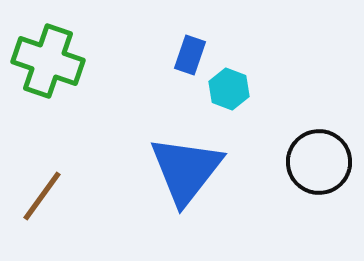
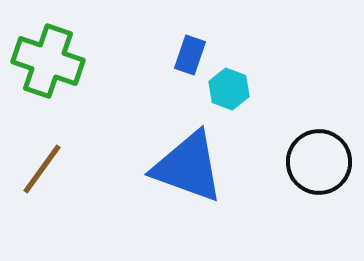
blue triangle: moved 2 px right, 3 px up; rotated 48 degrees counterclockwise
brown line: moved 27 px up
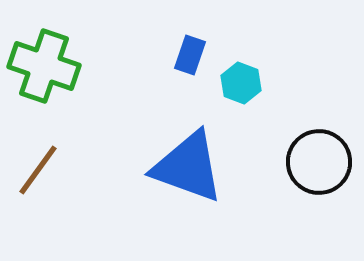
green cross: moved 4 px left, 5 px down
cyan hexagon: moved 12 px right, 6 px up
brown line: moved 4 px left, 1 px down
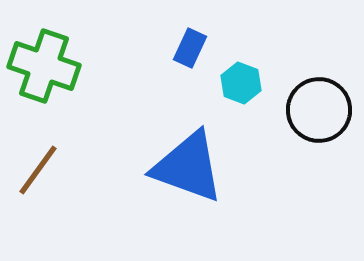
blue rectangle: moved 7 px up; rotated 6 degrees clockwise
black circle: moved 52 px up
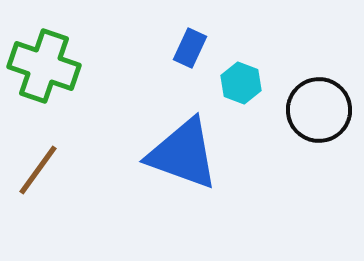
blue triangle: moved 5 px left, 13 px up
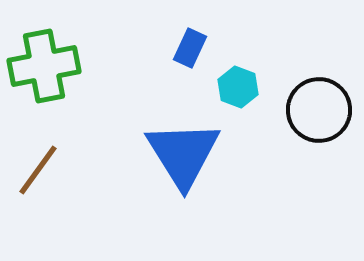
green cross: rotated 30 degrees counterclockwise
cyan hexagon: moved 3 px left, 4 px down
blue triangle: rotated 38 degrees clockwise
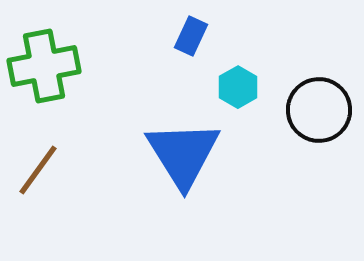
blue rectangle: moved 1 px right, 12 px up
cyan hexagon: rotated 9 degrees clockwise
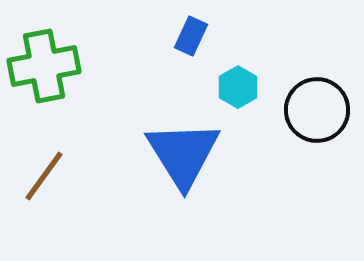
black circle: moved 2 px left
brown line: moved 6 px right, 6 px down
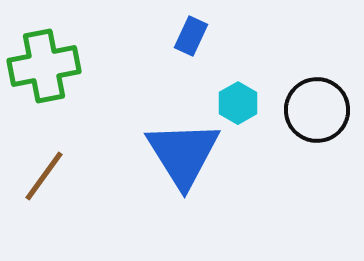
cyan hexagon: moved 16 px down
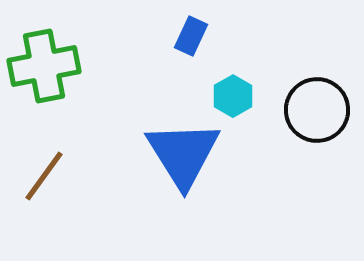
cyan hexagon: moved 5 px left, 7 px up
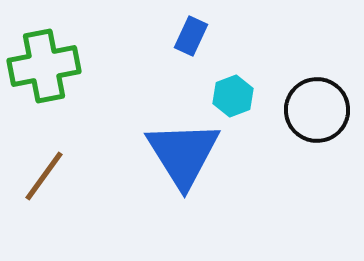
cyan hexagon: rotated 9 degrees clockwise
